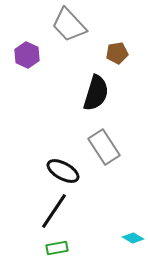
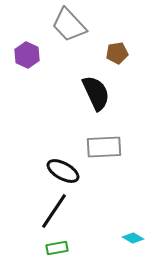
black semicircle: rotated 42 degrees counterclockwise
gray rectangle: rotated 60 degrees counterclockwise
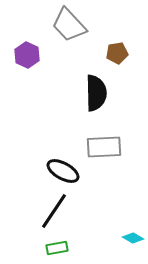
black semicircle: rotated 24 degrees clockwise
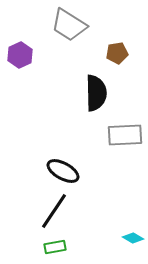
gray trapezoid: rotated 15 degrees counterclockwise
purple hexagon: moved 7 px left; rotated 10 degrees clockwise
gray rectangle: moved 21 px right, 12 px up
green rectangle: moved 2 px left, 1 px up
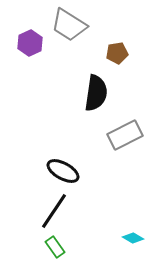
purple hexagon: moved 10 px right, 12 px up
black semicircle: rotated 9 degrees clockwise
gray rectangle: rotated 24 degrees counterclockwise
green rectangle: rotated 65 degrees clockwise
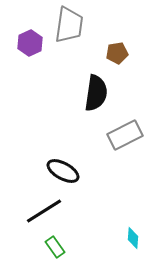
gray trapezoid: rotated 114 degrees counterclockwise
black line: moved 10 px left; rotated 24 degrees clockwise
cyan diamond: rotated 65 degrees clockwise
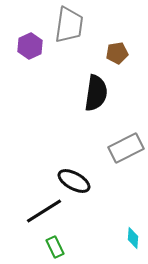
purple hexagon: moved 3 px down
gray rectangle: moved 1 px right, 13 px down
black ellipse: moved 11 px right, 10 px down
green rectangle: rotated 10 degrees clockwise
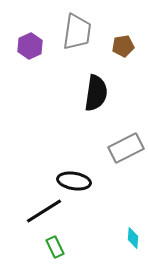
gray trapezoid: moved 8 px right, 7 px down
brown pentagon: moved 6 px right, 7 px up
black ellipse: rotated 20 degrees counterclockwise
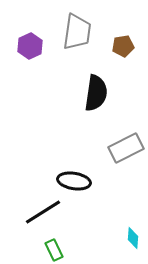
black line: moved 1 px left, 1 px down
green rectangle: moved 1 px left, 3 px down
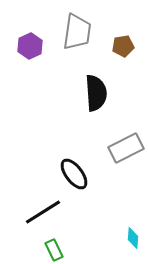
black semicircle: rotated 12 degrees counterclockwise
black ellipse: moved 7 px up; rotated 44 degrees clockwise
